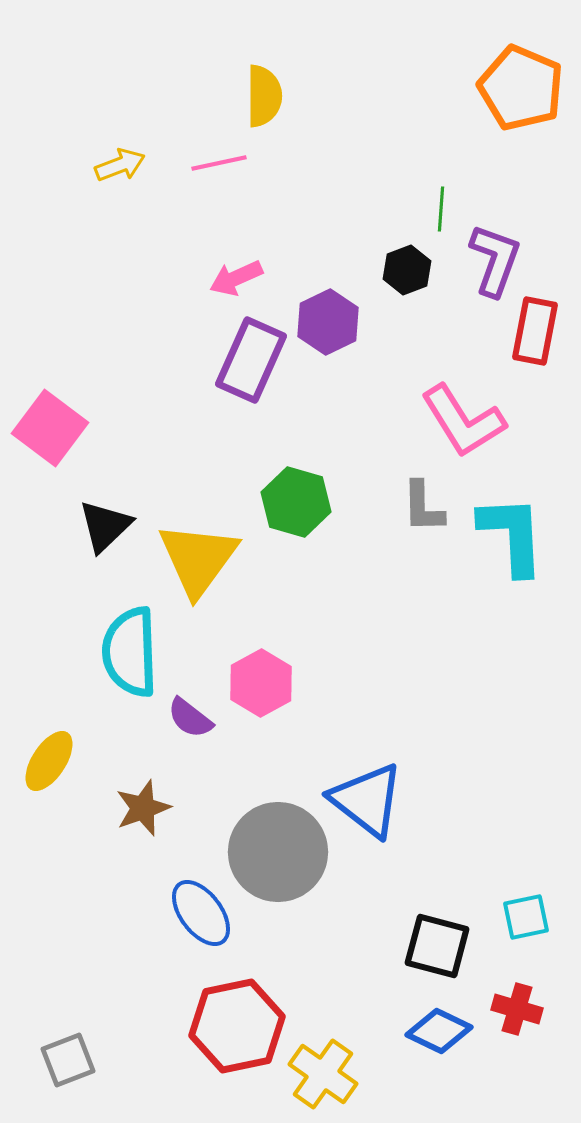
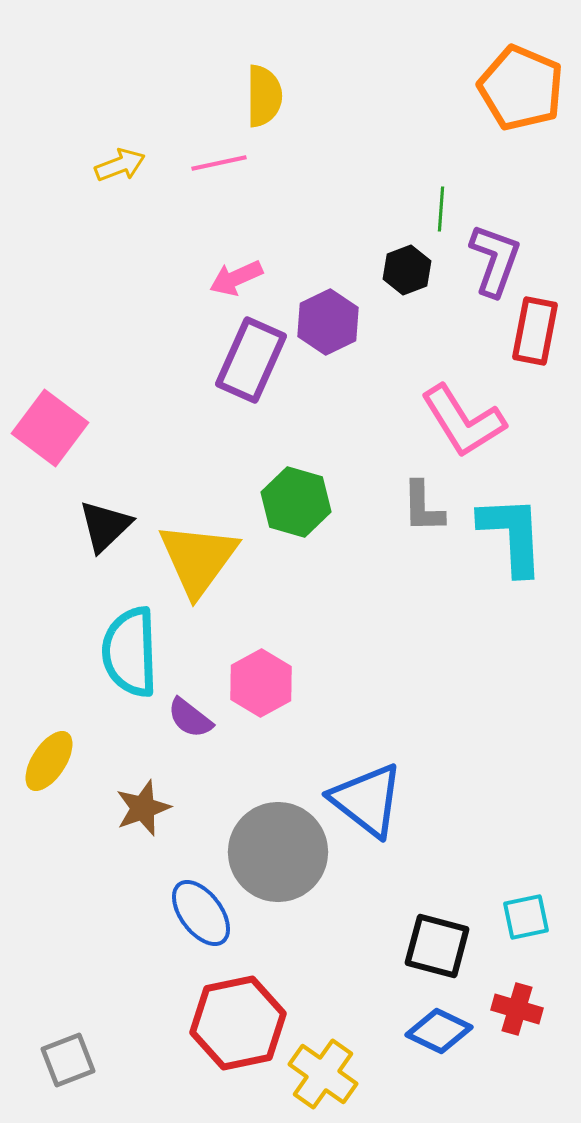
red hexagon: moved 1 px right, 3 px up
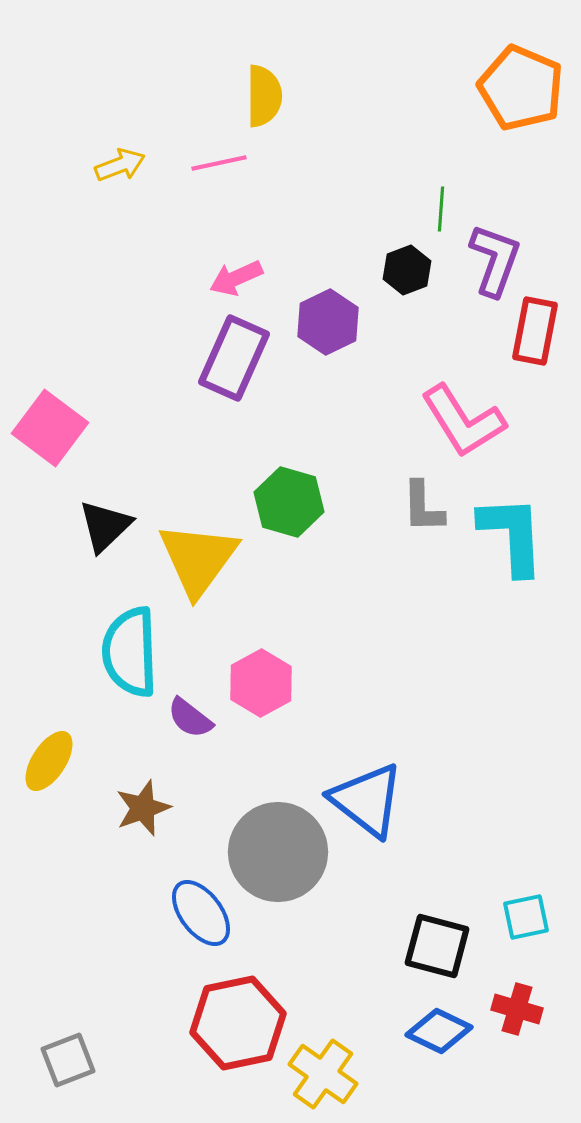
purple rectangle: moved 17 px left, 2 px up
green hexagon: moved 7 px left
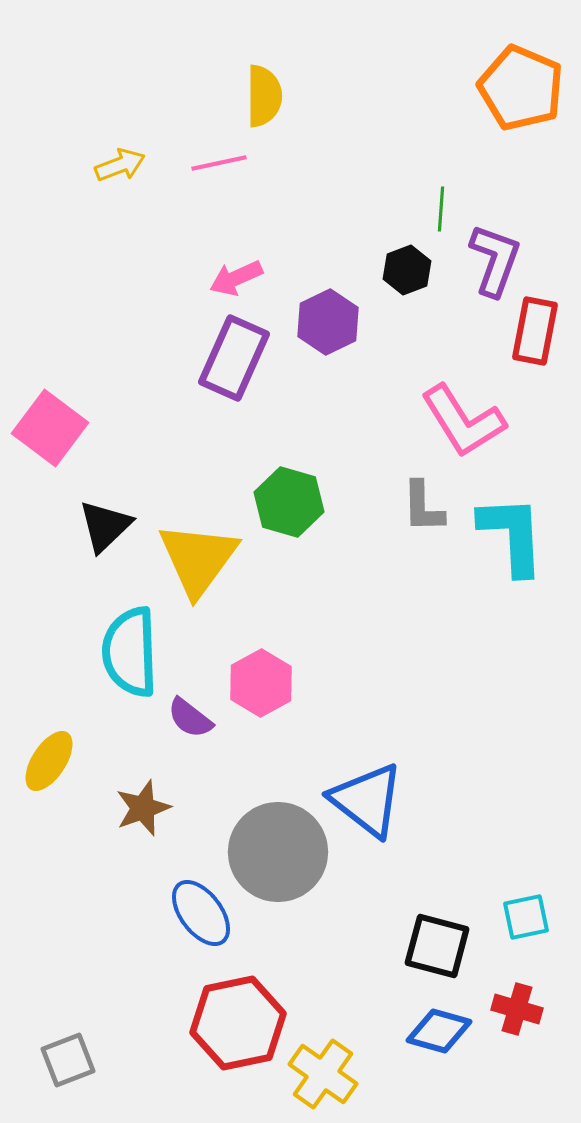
blue diamond: rotated 10 degrees counterclockwise
